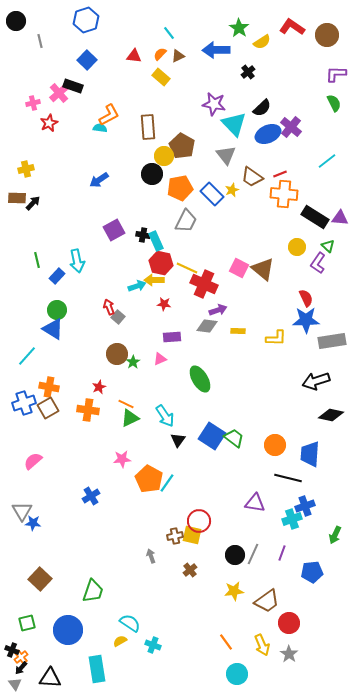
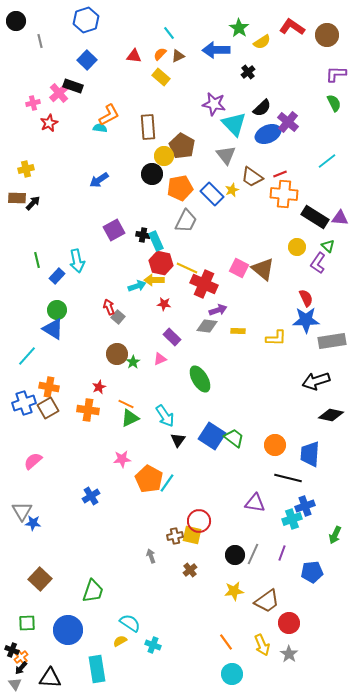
purple cross at (291, 127): moved 3 px left, 5 px up
purple rectangle at (172, 337): rotated 48 degrees clockwise
green square at (27, 623): rotated 12 degrees clockwise
cyan circle at (237, 674): moved 5 px left
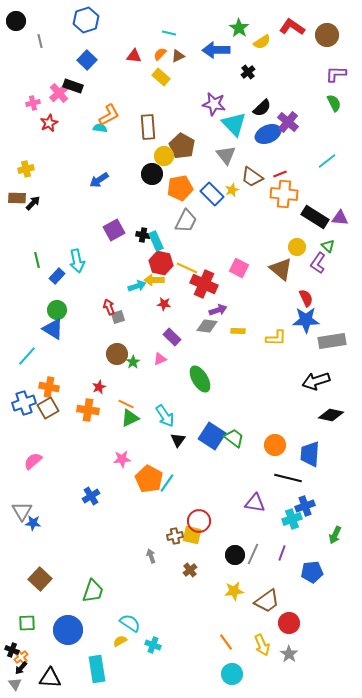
cyan line at (169, 33): rotated 40 degrees counterclockwise
brown triangle at (263, 269): moved 18 px right
gray square at (118, 317): rotated 32 degrees clockwise
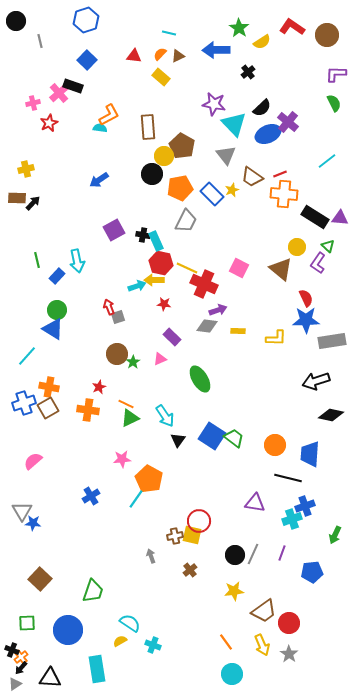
cyan line at (167, 483): moved 31 px left, 16 px down
brown trapezoid at (267, 601): moved 3 px left, 10 px down
gray triangle at (15, 684): rotated 32 degrees clockwise
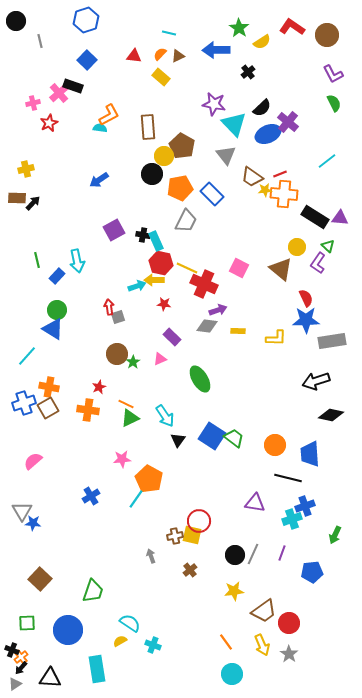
purple L-shape at (336, 74): moved 3 px left; rotated 120 degrees counterclockwise
yellow star at (232, 190): moved 33 px right; rotated 16 degrees clockwise
red arrow at (109, 307): rotated 14 degrees clockwise
blue trapezoid at (310, 454): rotated 8 degrees counterclockwise
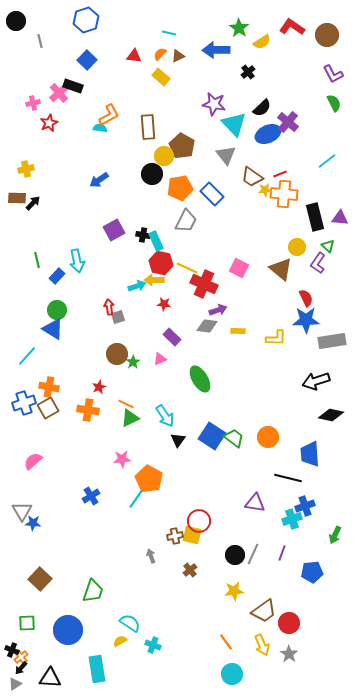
black rectangle at (315, 217): rotated 44 degrees clockwise
orange circle at (275, 445): moved 7 px left, 8 px up
